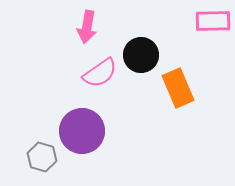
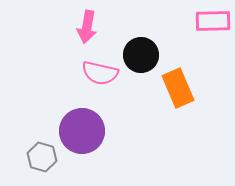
pink semicircle: rotated 48 degrees clockwise
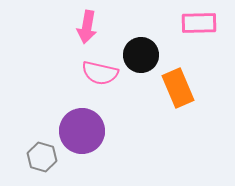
pink rectangle: moved 14 px left, 2 px down
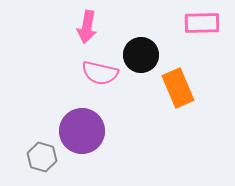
pink rectangle: moved 3 px right
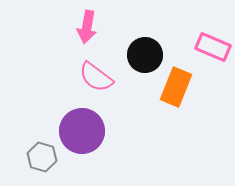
pink rectangle: moved 11 px right, 24 px down; rotated 24 degrees clockwise
black circle: moved 4 px right
pink semicircle: moved 4 px left, 4 px down; rotated 24 degrees clockwise
orange rectangle: moved 2 px left, 1 px up; rotated 45 degrees clockwise
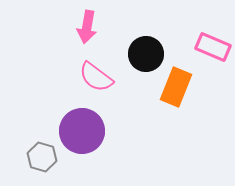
black circle: moved 1 px right, 1 px up
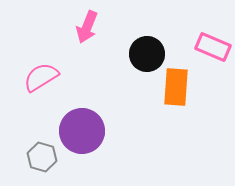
pink arrow: rotated 12 degrees clockwise
black circle: moved 1 px right
pink semicircle: moved 55 px left; rotated 111 degrees clockwise
orange rectangle: rotated 18 degrees counterclockwise
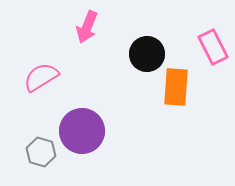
pink rectangle: rotated 40 degrees clockwise
gray hexagon: moved 1 px left, 5 px up
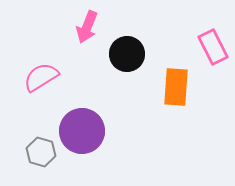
black circle: moved 20 px left
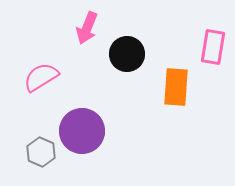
pink arrow: moved 1 px down
pink rectangle: rotated 36 degrees clockwise
gray hexagon: rotated 8 degrees clockwise
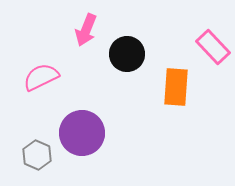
pink arrow: moved 1 px left, 2 px down
pink rectangle: rotated 52 degrees counterclockwise
pink semicircle: rotated 6 degrees clockwise
purple circle: moved 2 px down
gray hexagon: moved 4 px left, 3 px down
